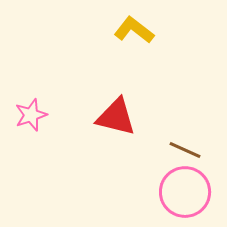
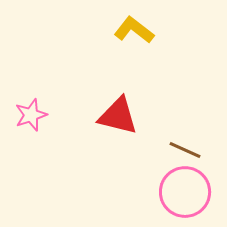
red triangle: moved 2 px right, 1 px up
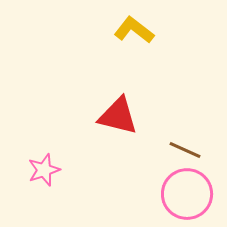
pink star: moved 13 px right, 55 px down
pink circle: moved 2 px right, 2 px down
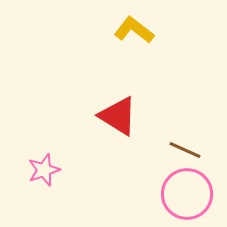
red triangle: rotated 18 degrees clockwise
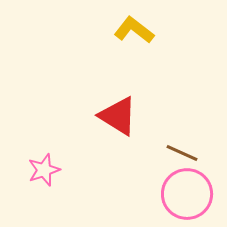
brown line: moved 3 px left, 3 px down
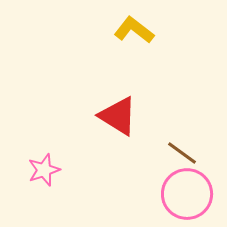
brown line: rotated 12 degrees clockwise
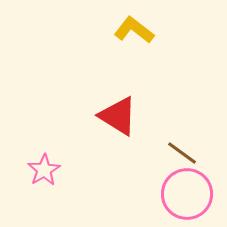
pink star: rotated 12 degrees counterclockwise
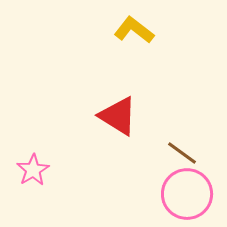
pink star: moved 11 px left
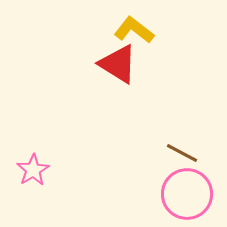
red triangle: moved 52 px up
brown line: rotated 8 degrees counterclockwise
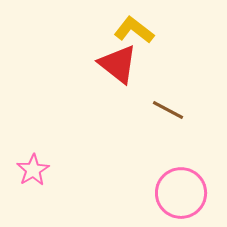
red triangle: rotated 6 degrees clockwise
brown line: moved 14 px left, 43 px up
pink circle: moved 6 px left, 1 px up
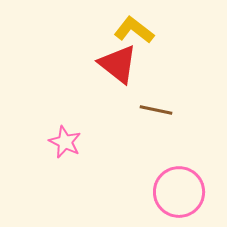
brown line: moved 12 px left; rotated 16 degrees counterclockwise
pink star: moved 32 px right, 28 px up; rotated 16 degrees counterclockwise
pink circle: moved 2 px left, 1 px up
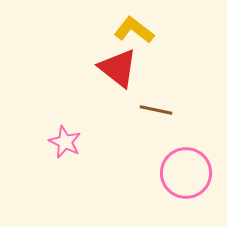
red triangle: moved 4 px down
pink circle: moved 7 px right, 19 px up
